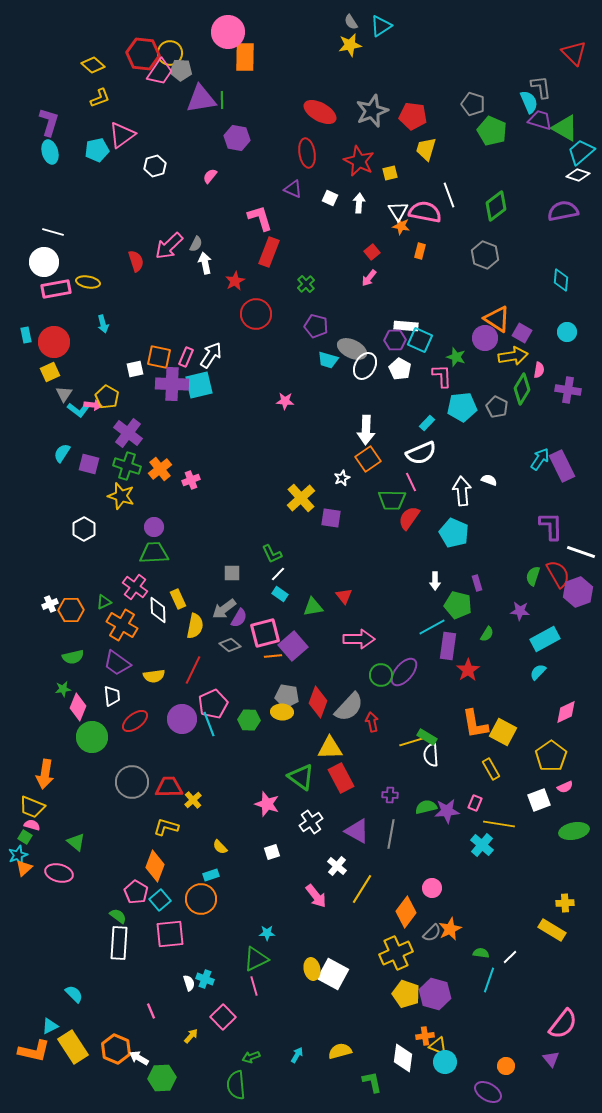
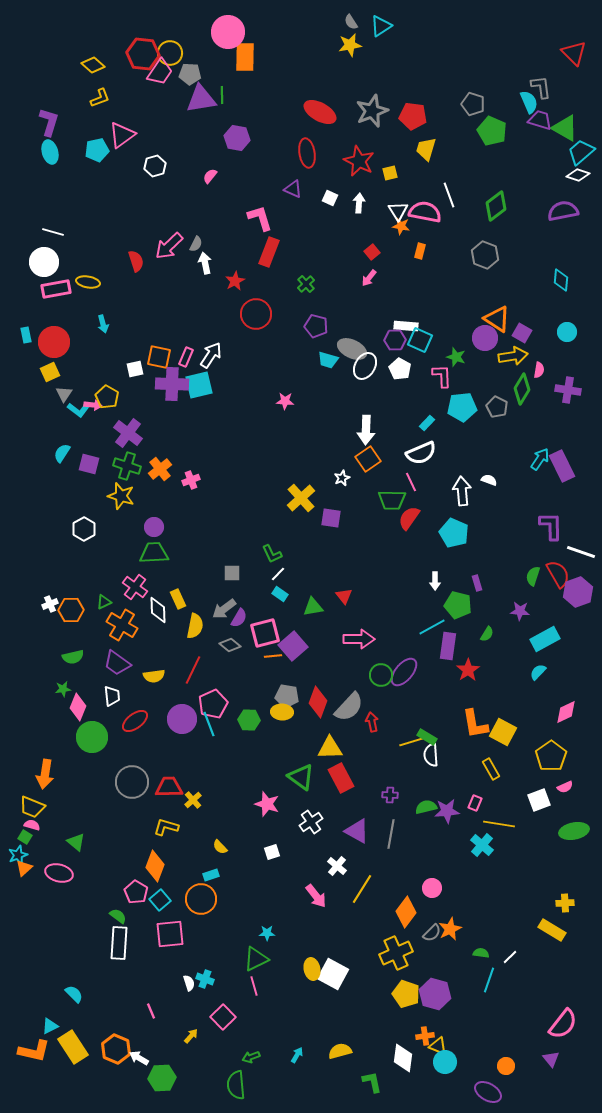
gray pentagon at (181, 70): moved 9 px right, 4 px down
green line at (222, 100): moved 5 px up
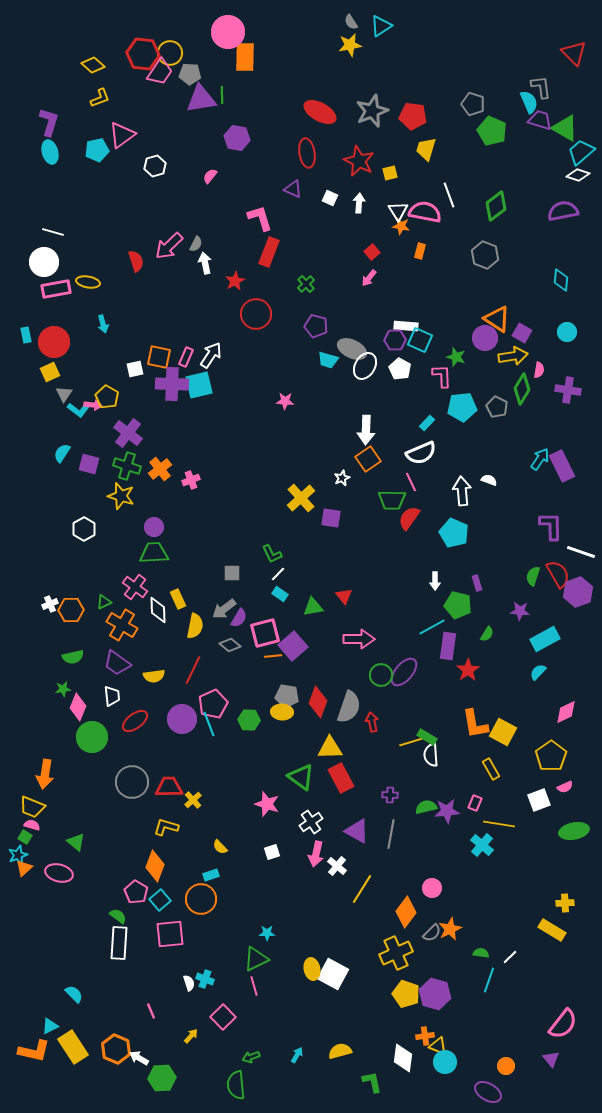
gray semicircle at (349, 707): rotated 24 degrees counterclockwise
pink arrow at (316, 896): moved 42 px up; rotated 50 degrees clockwise
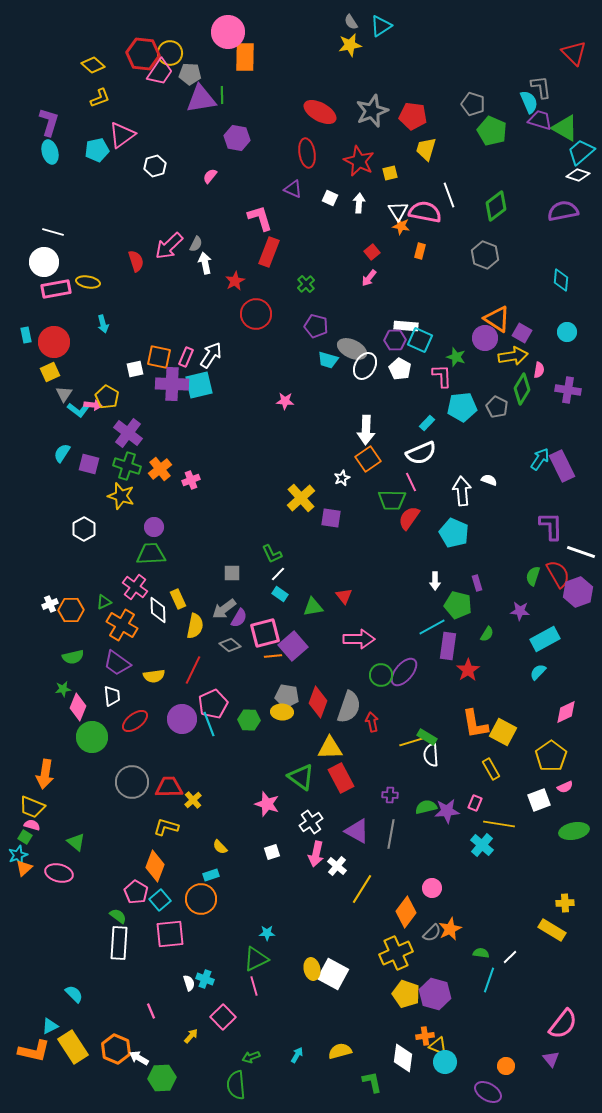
green trapezoid at (154, 553): moved 3 px left, 1 px down
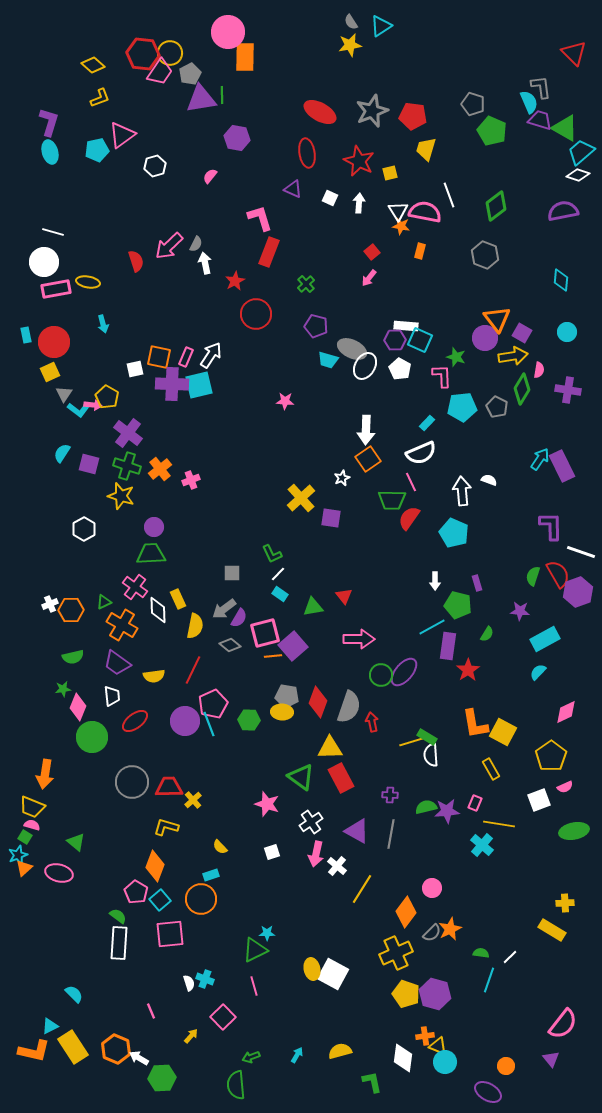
gray pentagon at (190, 74): rotated 30 degrees counterclockwise
orange triangle at (497, 319): rotated 20 degrees clockwise
purple circle at (182, 719): moved 3 px right, 2 px down
green triangle at (256, 959): moved 1 px left, 9 px up
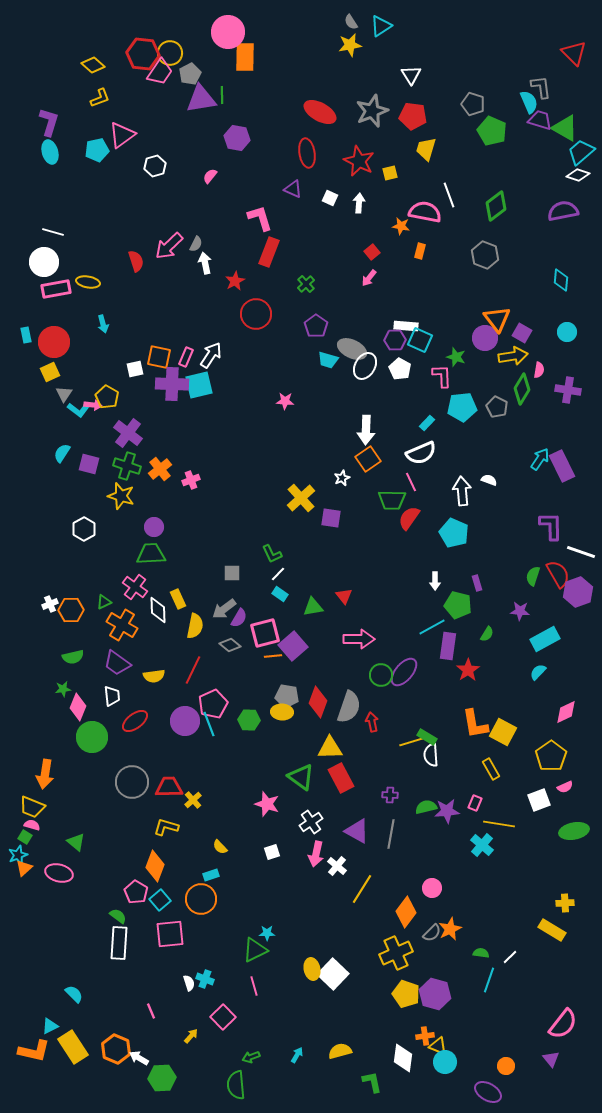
white triangle at (398, 211): moved 13 px right, 136 px up
purple pentagon at (316, 326): rotated 20 degrees clockwise
white square at (333, 974): rotated 16 degrees clockwise
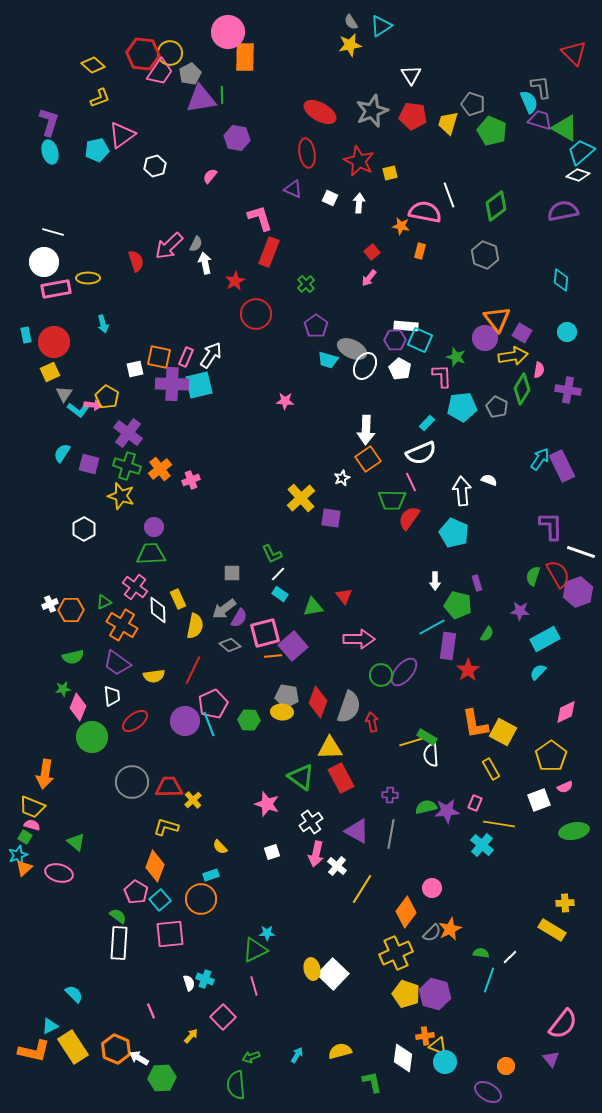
yellow trapezoid at (426, 149): moved 22 px right, 26 px up
yellow ellipse at (88, 282): moved 4 px up; rotated 10 degrees counterclockwise
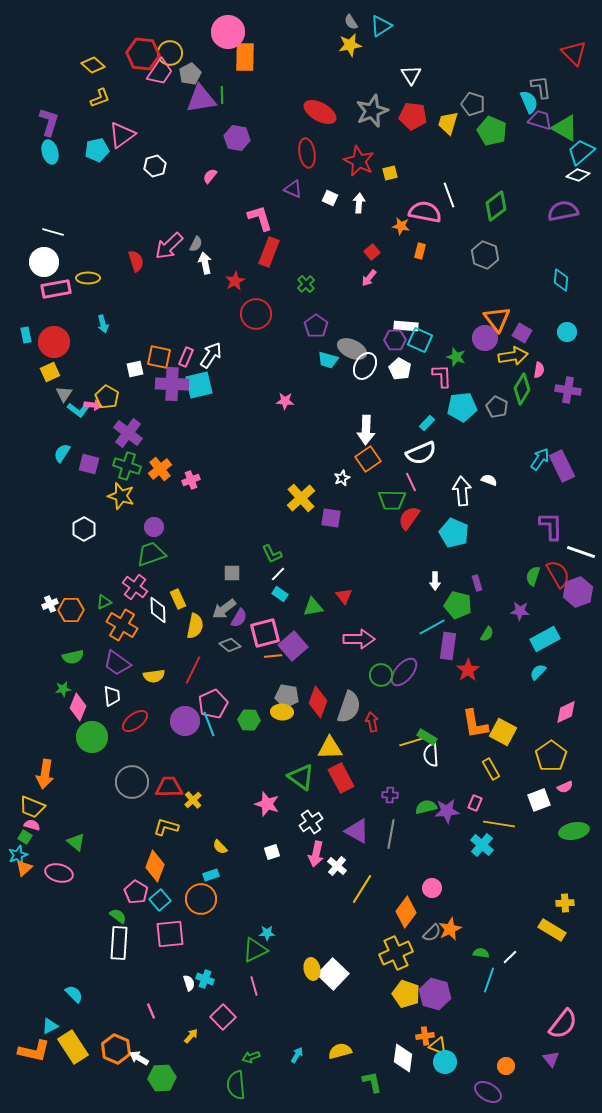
green trapezoid at (151, 554): rotated 16 degrees counterclockwise
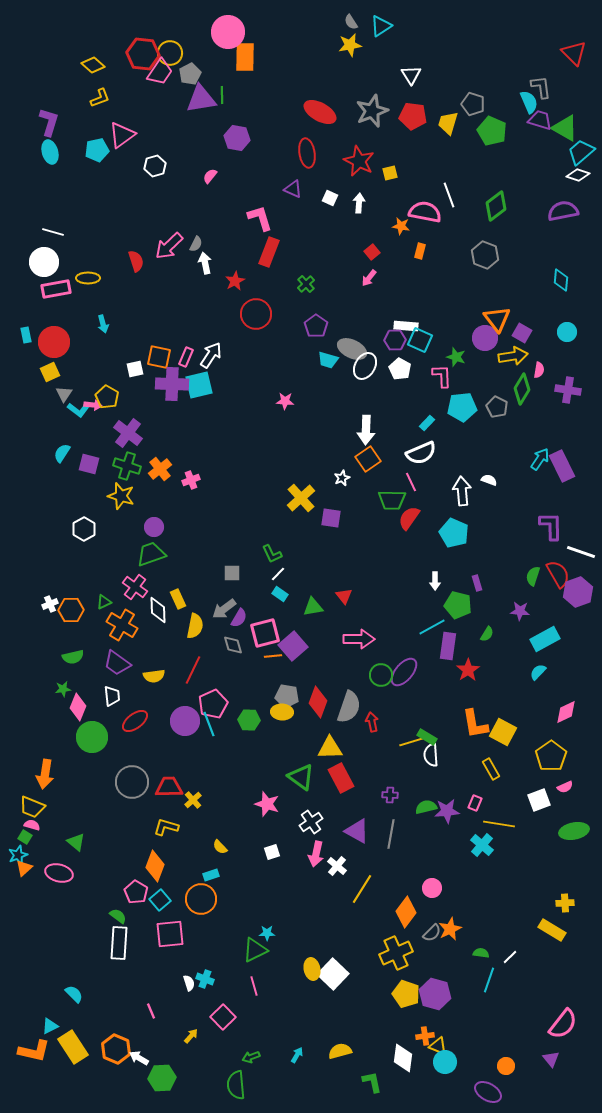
gray diamond at (230, 645): moved 3 px right; rotated 35 degrees clockwise
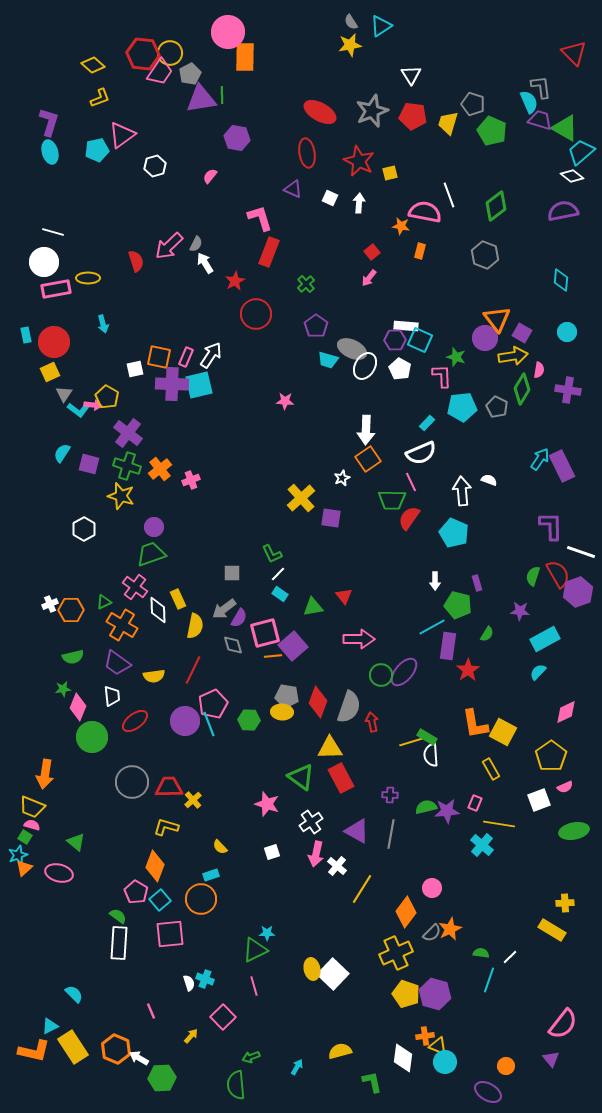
white diamond at (578, 175): moved 6 px left, 1 px down; rotated 20 degrees clockwise
white arrow at (205, 263): rotated 20 degrees counterclockwise
cyan arrow at (297, 1055): moved 12 px down
